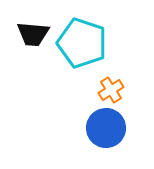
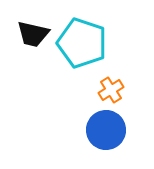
black trapezoid: rotated 8 degrees clockwise
blue circle: moved 2 px down
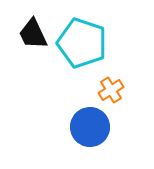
black trapezoid: rotated 52 degrees clockwise
blue circle: moved 16 px left, 3 px up
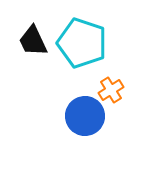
black trapezoid: moved 7 px down
blue circle: moved 5 px left, 11 px up
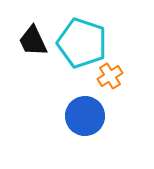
orange cross: moved 1 px left, 14 px up
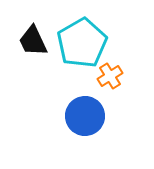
cyan pentagon: rotated 24 degrees clockwise
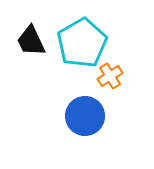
black trapezoid: moved 2 px left
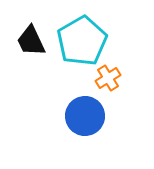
cyan pentagon: moved 2 px up
orange cross: moved 2 px left, 2 px down
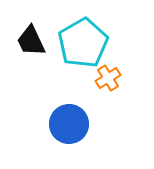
cyan pentagon: moved 1 px right, 2 px down
blue circle: moved 16 px left, 8 px down
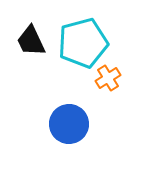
cyan pentagon: rotated 15 degrees clockwise
